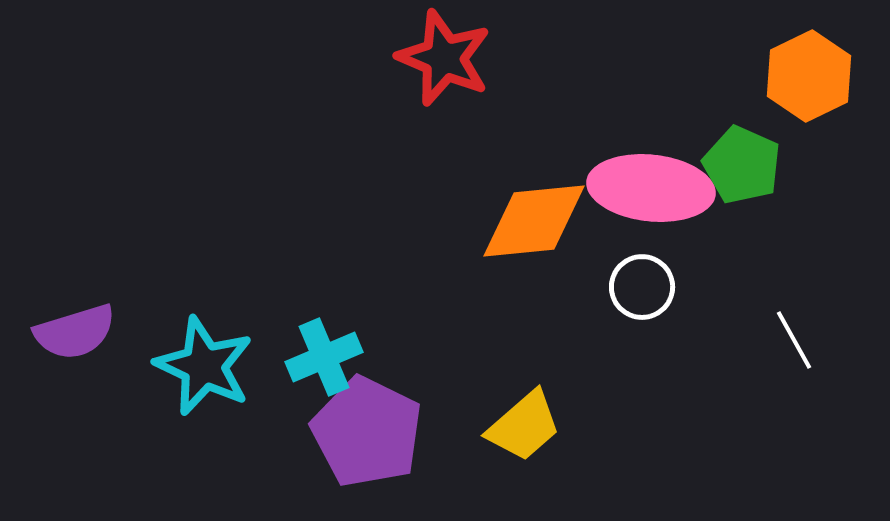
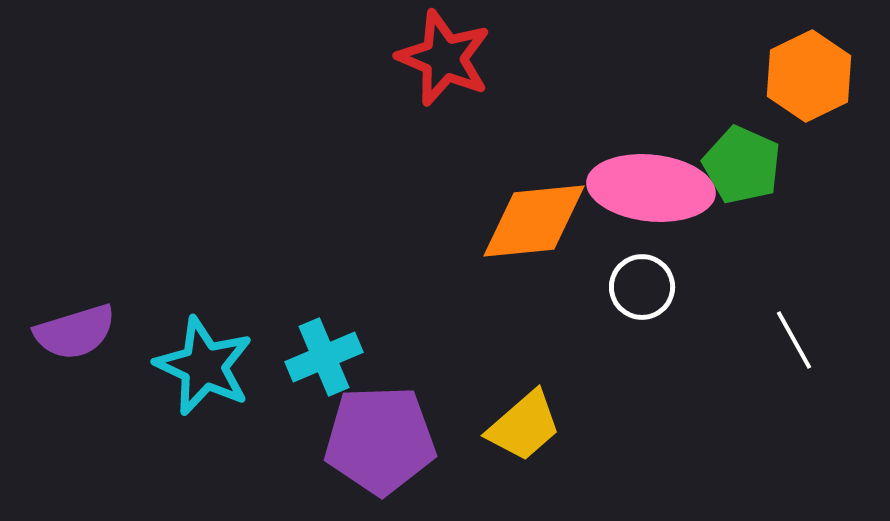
purple pentagon: moved 13 px right, 8 px down; rotated 28 degrees counterclockwise
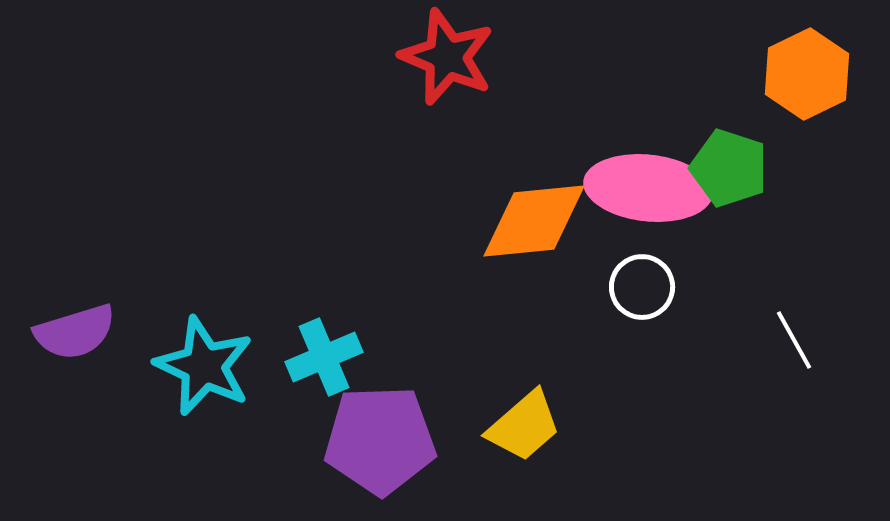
red star: moved 3 px right, 1 px up
orange hexagon: moved 2 px left, 2 px up
green pentagon: moved 13 px left, 3 px down; rotated 6 degrees counterclockwise
pink ellipse: moved 3 px left
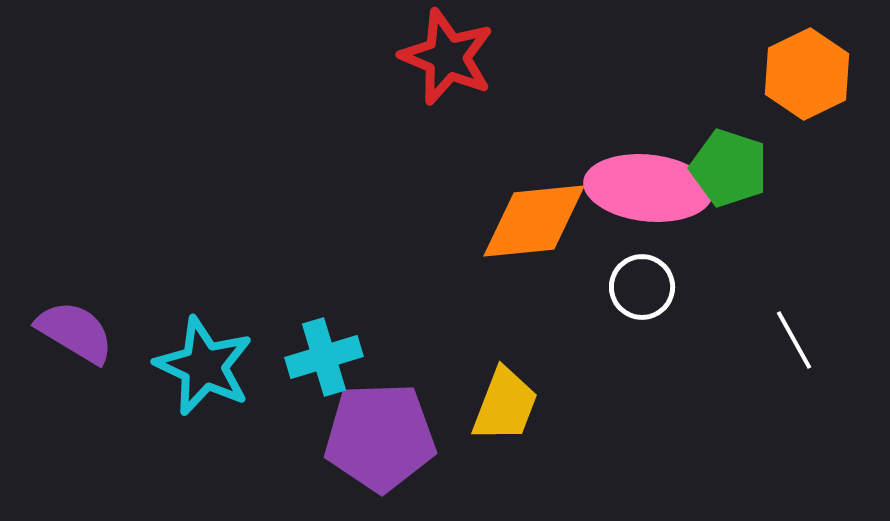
purple semicircle: rotated 132 degrees counterclockwise
cyan cross: rotated 6 degrees clockwise
yellow trapezoid: moved 19 px left, 21 px up; rotated 28 degrees counterclockwise
purple pentagon: moved 3 px up
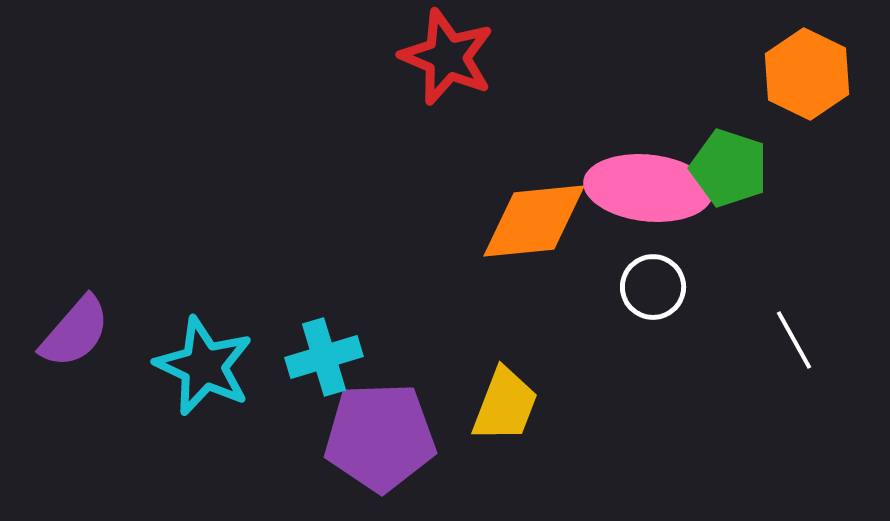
orange hexagon: rotated 8 degrees counterclockwise
white circle: moved 11 px right
purple semicircle: rotated 100 degrees clockwise
